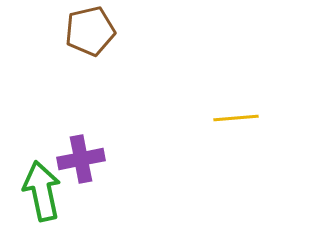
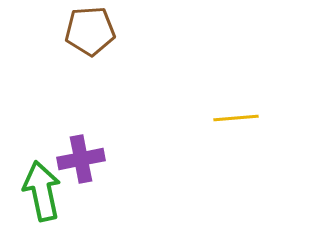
brown pentagon: rotated 9 degrees clockwise
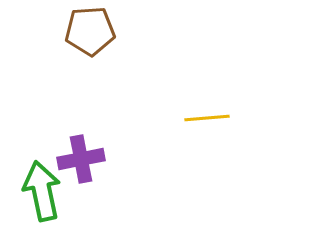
yellow line: moved 29 px left
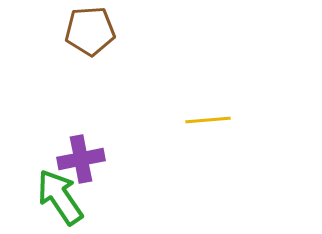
yellow line: moved 1 px right, 2 px down
green arrow: moved 18 px right, 6 px down; rotated 22 degrees counterclockwise
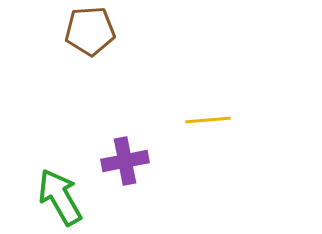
purple cross: moved 44 px right, 2 px down
green arrow: rotated 4 degrees clockwise
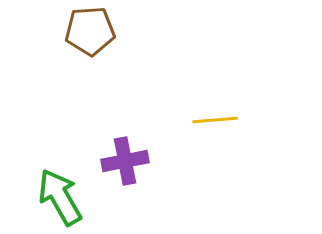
yellow line: moved 7 px right
